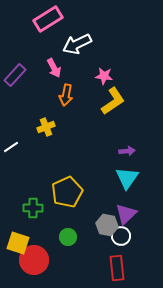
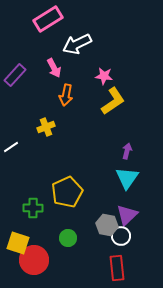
purple arrow: rotated 70 degrees counterclockwise
purple triangle: moved 1 px right, 1 px down
green circle: moved 1 px down
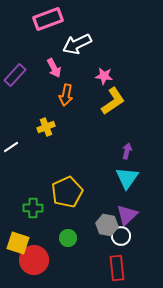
pink rectangle: rotated 12 degrees clockwise
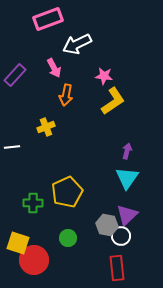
white line: moved 1 px right; rotated 28 degrees clockwise
green cross: moved 5 px up
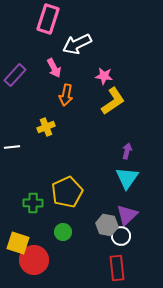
pink rectangle: rotated 52 degrees counterclockwise
green circle: moved 5 px left, 6 px up
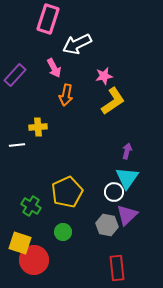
pink star: rotated 18 degrees counterclockwise
yellow cross: moved 8 px left; rotated 18 degrees clockwise
white line: moved 5 px right, 2 px up
green cross: moved 2 px left, 3 px down; rotated 30 degrees clockwise
white circle: moved 7 px left, 44 px up
yellow square: moved 2 px right
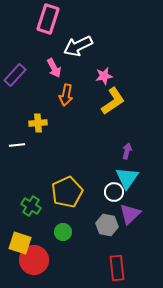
white arrow: moved 1 px right, 2 px down
yellow cross: moved 4 px up
purple triangle: moved 3 px right, 1 px up
